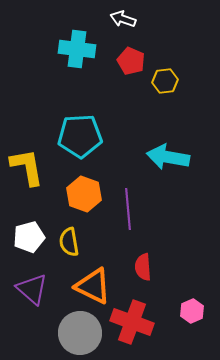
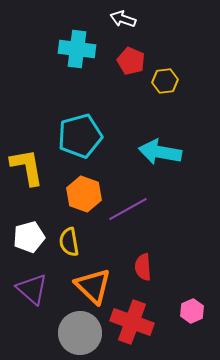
cyan pentagon: rotated 12 degrees counterclockwise
cyan arrow: moved 8 px left, 5 px up
purple line: rotated 66 degrees clockwise
orange triangle: rotated 18 degrees clockwise
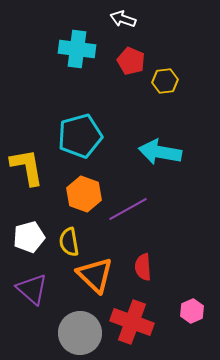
orange triangle: moved 2 px right, 11 px up
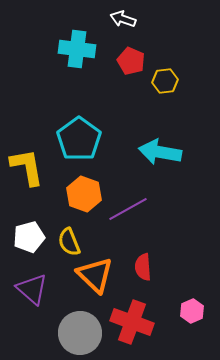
cyan pentagon: moved 1 px left, 3 px down; rotated 21 degrees counterclockwise
yellow semicircle: rotated 12 degrees counterclockwise
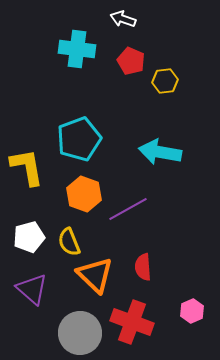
cyan pentagon: rotated 15 degrees clockwise
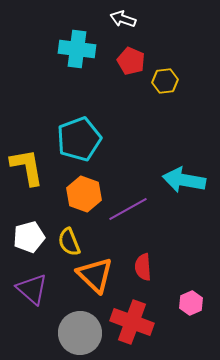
cyan arrow: moved 24 px right, 28 px down
pink hexagon: moved 1 px left, 8 px up
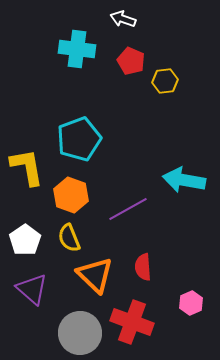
orange hexagon: moved 13 px left, 1 px down
white pentagon: moved 4 px left, 3 px down; rotated 20 degrees counterclockwise
yellow semicircle: moved 4 px up
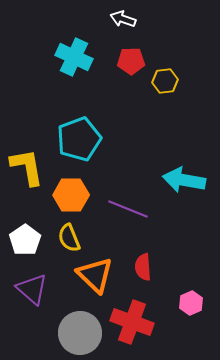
cyan cross: moved 3 px left, 8 px down; rotated 18 degrees clockwise
red pentagon: rotated 24 degrees counterclockwise
orange hexagon: rotated 20 degrees counterclockwise
purple line: rotated 51 degrees clockwise
